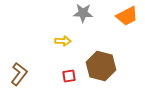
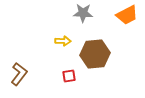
orange trapezoid: moved 1 px up
brown hexagon: moved 6 px left, 12 px up; rotated 20 degrees counterclockwise
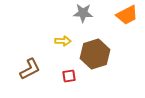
brown hexagon: rotated 12 degrees counterclockwise
brown L-shape: moved 11 px right, 5 px up; rotated 25 degrees clockwise
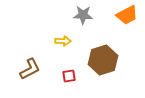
gray star: moved 2 px down
brown hexagon: moved 8 px right, 6 px down
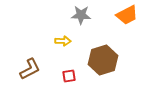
gray star: moved 2 px left
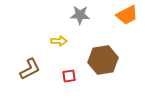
gray star: moved 1 px left
yellow arrow: moved 4 px left
brown hexagon: rotated 8 degrees clockwise
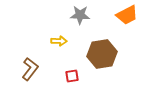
brown hexagon: moved 1 px left, 6 px up
brown L-shape: rotated 25 degrees counterclockwise
red square: moved 3 px right
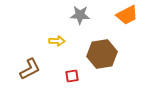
yellow arrow: moved 2 px left
brown L-shape: rotated 25 degrees clockwise
